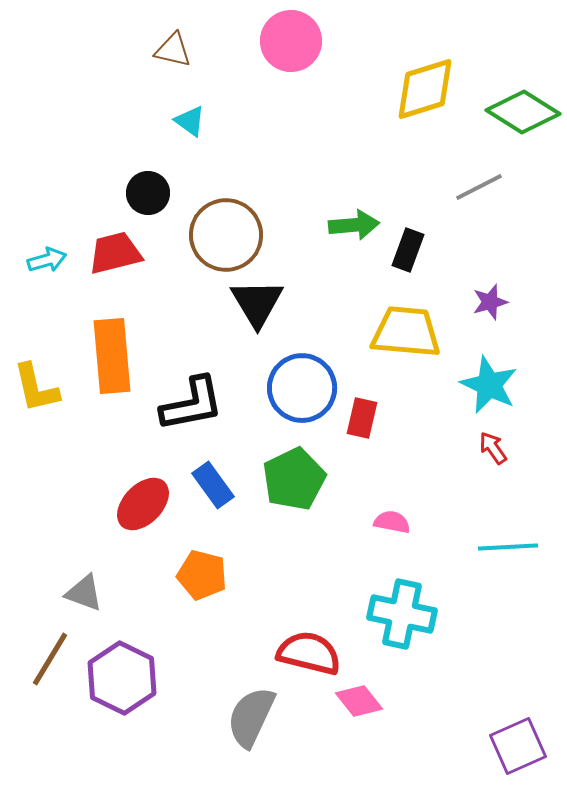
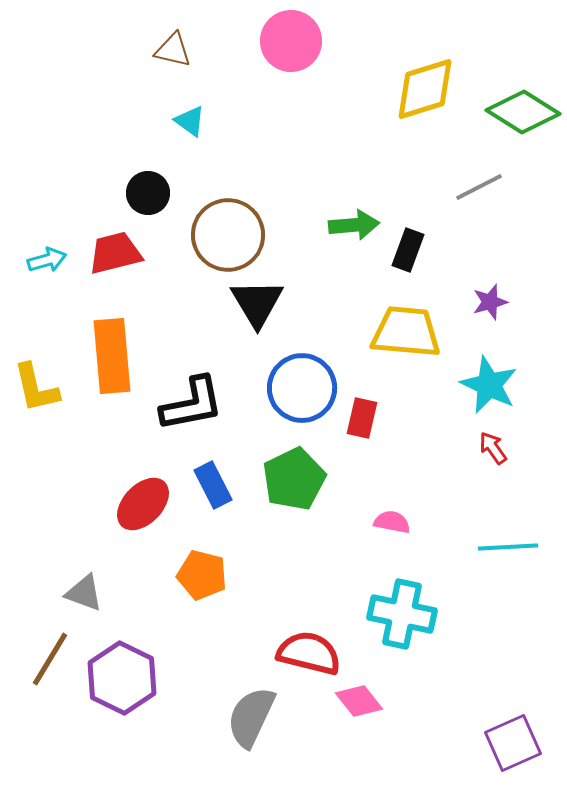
brown circle: moved 2 px right
blue rectangle: rotated 9 degrees clockwise
purple square: moved 5 px left, 3 px up
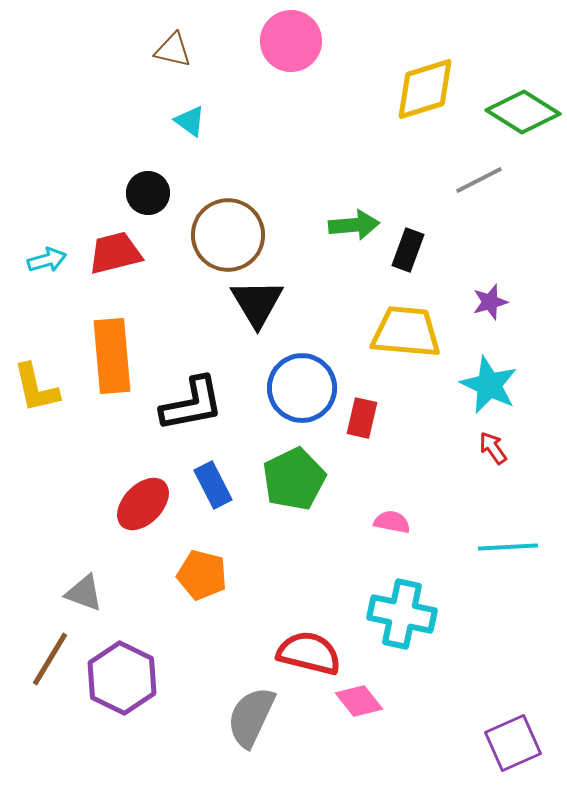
gray line: moved 7 px up
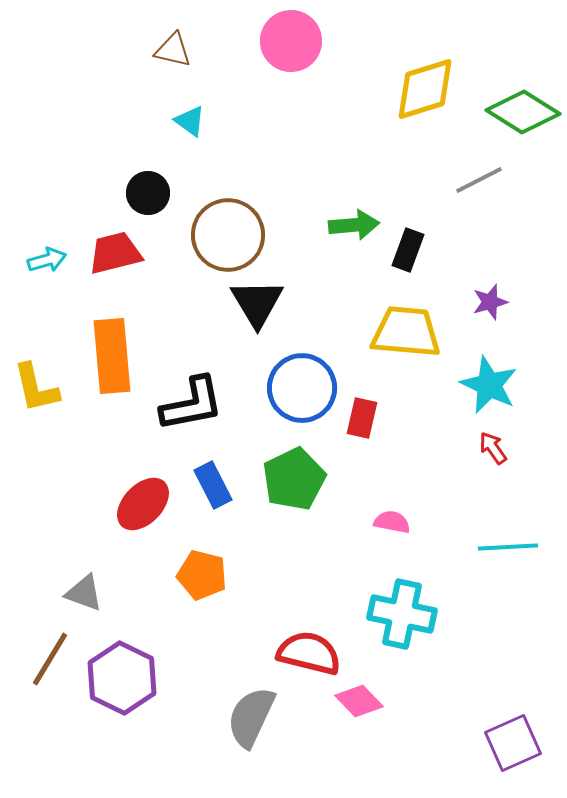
pink diamond: rotated 6 degrees counterclockwise
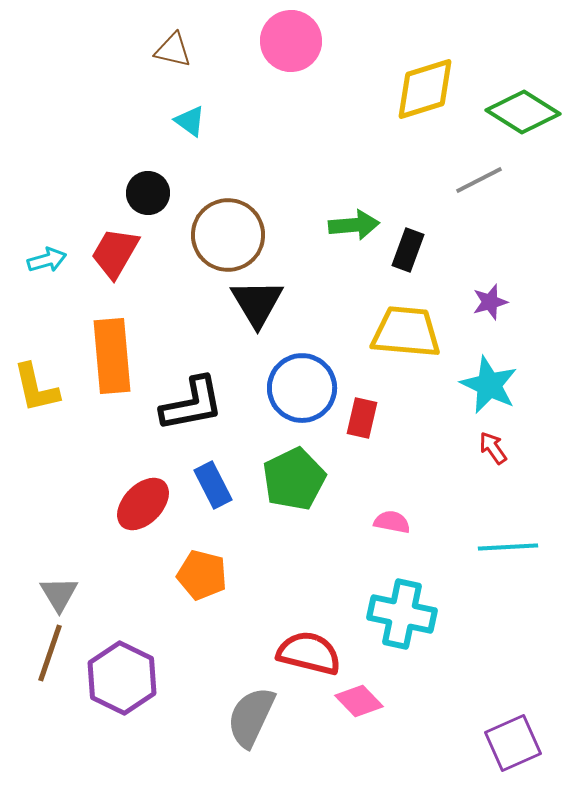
red trapezoid: rotated 46 degrees counterclockwise
gray triangle: moved 25 px left, 1 px down; rotated 39 degrees clockwise
brown line: moved 6 px up; rotated 12 degrees counterclockwise
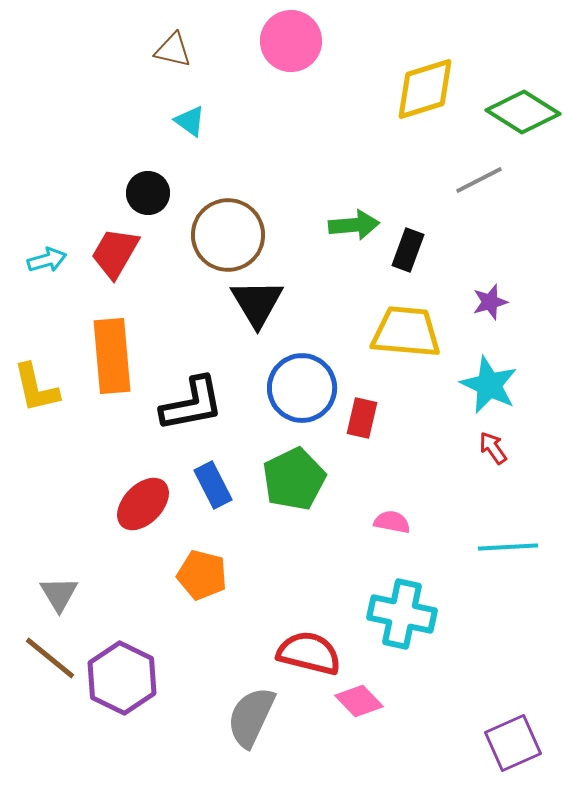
brown line: moved 5 px down; rotated 70 degrees counterclockwise
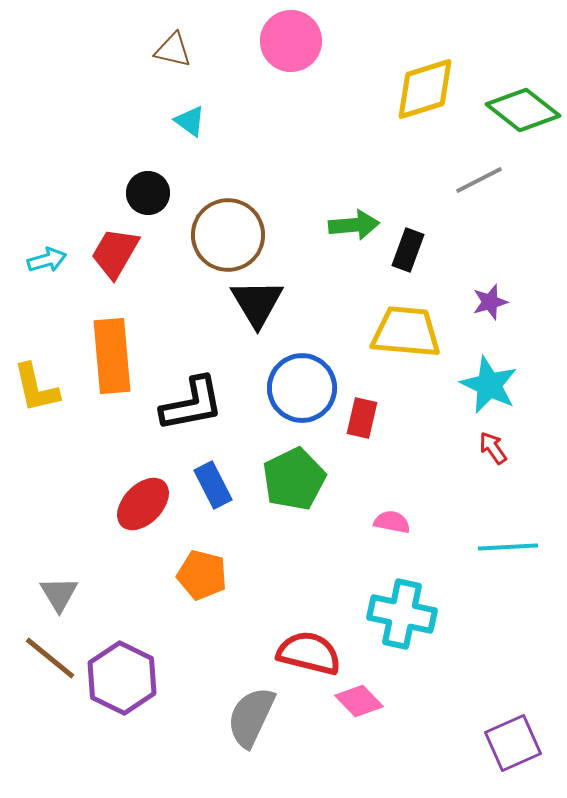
green diamond: moved 2 px up; rotated 6 degrees clockwise
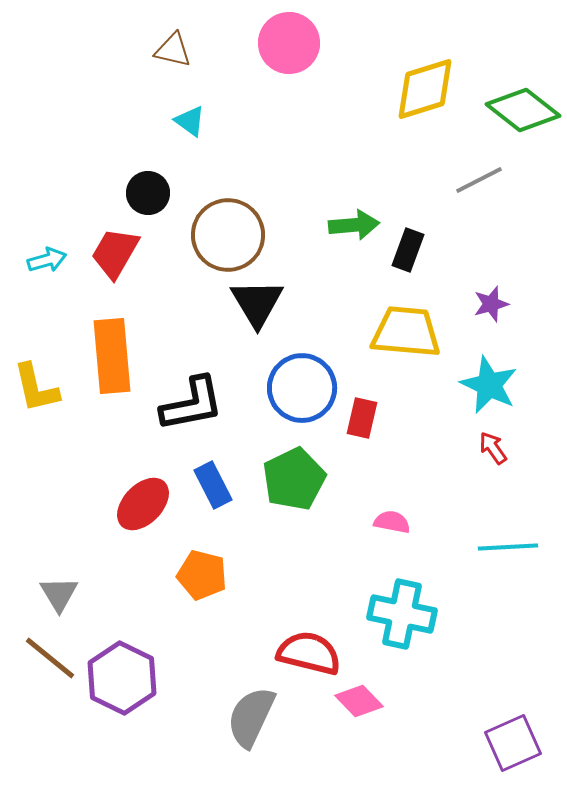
pink circle: moved 2 px left, 2 px down
purple star: moved 1 px right, 2 px down
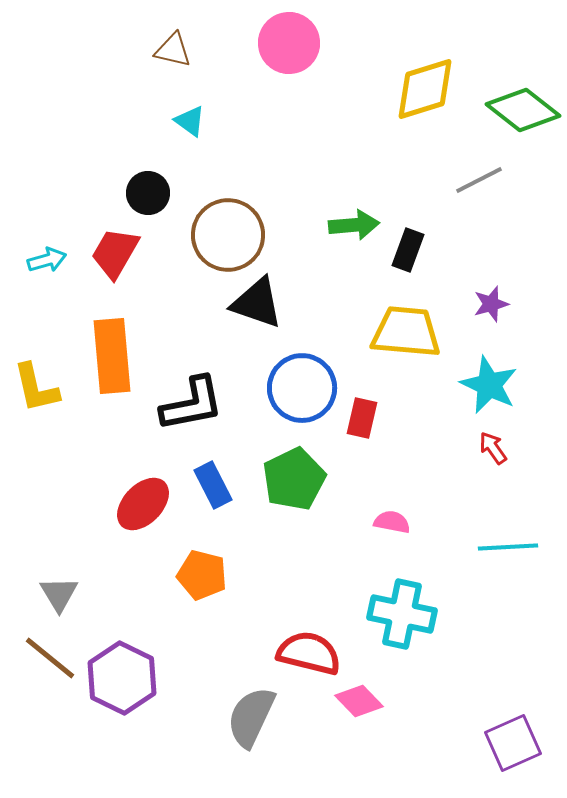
black triangle: rotated 40 degrees counterclockwise
